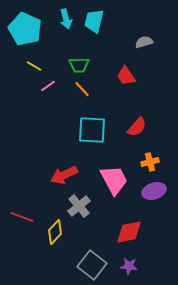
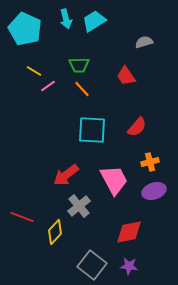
cyan trapezoid: rotated 45 degrees clockwise
yellow line: moved 5 px down
red arrow: moved 2 px right; rotated 12 degrees counterclockwise
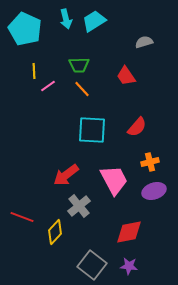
yellow line: rotated 56 degrees clockwise
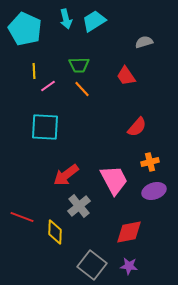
cyan square: moved 47 px left, 3 px up
yellow diamond: rotated 40 degrees counterclockwise
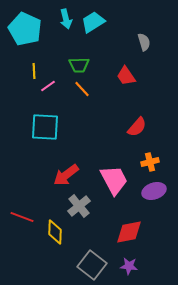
cyan trapezoid: moved 1 px left, 1 px down
gray semicircle: rotated 90 degrees clockwise
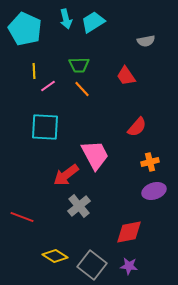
gray semicircle: moved 2 px right, 1 px up; rotated 96 degrees clockwise
pink trapezoid: moved 19 px left, 25 px up
yellow diamond: moved 24 px down; rotated 60 degrees counterclockwise
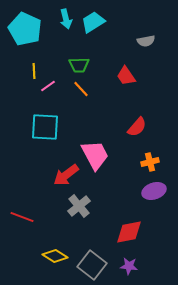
orange line: moved 1 px left
